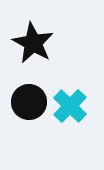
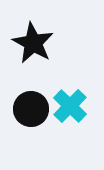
black circle: moved 2 px right, 7 px down
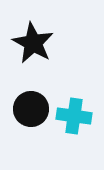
cyan cross: moved 4 px right, 10 px down; rotated 36 degrees counterclockwise
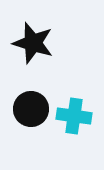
black star: rotated 12 degrees counterclockwise
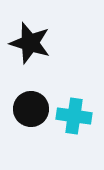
black star: moved 3 px left
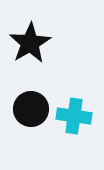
black star: rotated 24 degrees clockwise
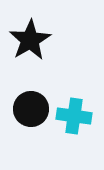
black star: moved 3 px up
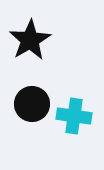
black circle: moved 1 px right, 5 px up
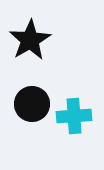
cyan cross: rotated 12 degrees counterclockwise
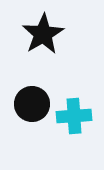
black star: moved 13 px right, 6 px up
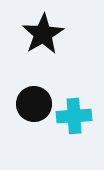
black circle: moved 2 px right
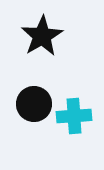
black star: moved 1 px left, 2 px down
